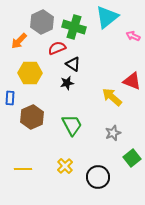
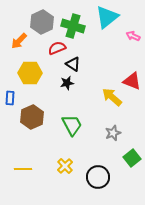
green cross: moved 1 px left, 1 px up
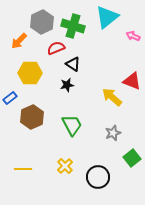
red semicircle: moved 1 px left
black star: moved 2 px down
blue rectangle: rotated 48 degrees clockwise
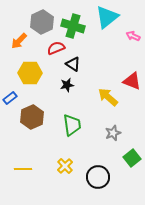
yellow arrow: moved 4 px left
green trapezoid: rotated 20 degrees clockwise
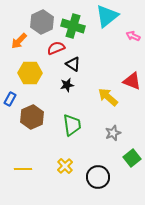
cyan triangle: moved 1 px up
blue rectangle: moved 1 px down; rotated 24 degrees counterclockwise
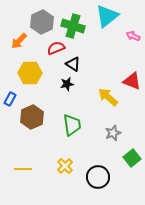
black star: moved 1 px up
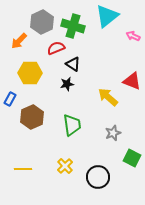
green square: rotated 24 degrees counterclockwise
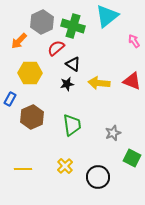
pink arrow: moved 1 px right, 5 px down; rotated 32 degrees clockwise
red semicircle: rotated 18 degrees counterclockwise
yellow arrow: moved 9 px left, 14 px up; rotated 35 degrees counterclockwise
